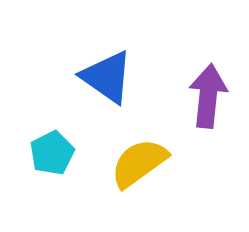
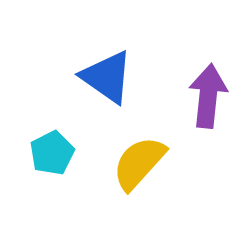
yellow semicircle: rotated 12 degrees counterclockwise
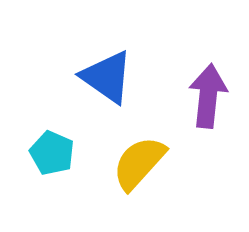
cyan pentagon: rotated 21 degrees counterclockwise
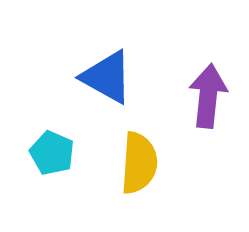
blue triangle: rotated 6 degrees counterclockwise
yellow semicircle: rotated 142 degrees clockwise
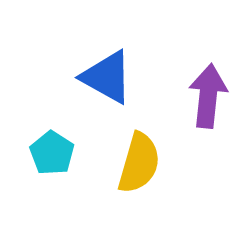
cyan pentagon: rotated 9 degrees clockwise
yellow semicircle: rotated 12 degrees clockwise
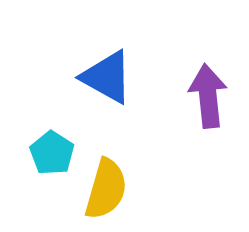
purple arrow: rotated 12 degrees counterclockwise
yellow semicircle: moved 33 px left, 26 px down
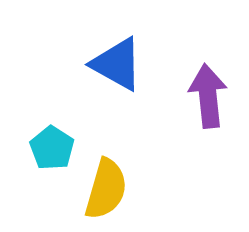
blue triangle: moved 10 px right, 13 px up
cyan pentagon: moved 5 px up
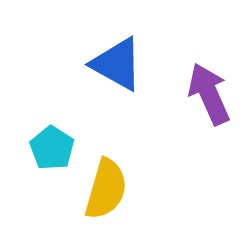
purple arrow: moved 1 px right, 2 px up; rotated 18 degrees counterclockwise
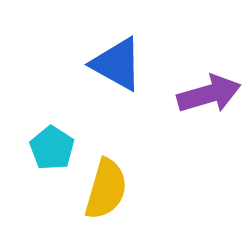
purple arrow: rotated 98 degrees clockwise
